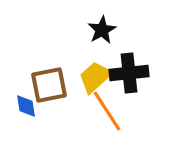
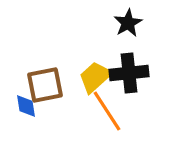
black star: moved 26 px right, 7 px up
brown square: moved 4 px left
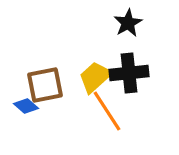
blue diamond: rotated 40 degrees counterclockwise
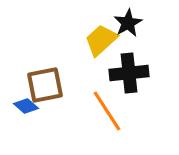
yellow trapezoid: moved 6 px right, 37 px up
